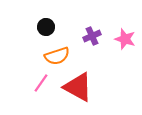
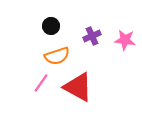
black circle: moved 5 px right, 1 px up
pink star: moved 1 px down; rotated 10 degrees counterclockwise
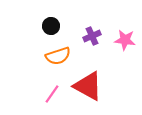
orange semicircle: moved 1 px right
pink line: moved 11 px right, 11 px down
red triangle: moved 10 px right, 1 px up
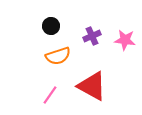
red triangle: moved 4 px right
pink line: moved 2 px left, 1 px down
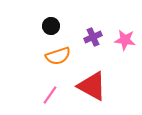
purple cross: moved 1 px right, 1 px down
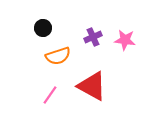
black circle: moved 8 px left, 2 px down
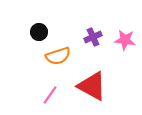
black circle: moved 4 px left, 4 px down
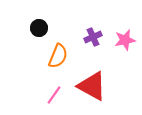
black circle: moved 4 px up
pink star: rotated 20 degrees counterclockwise
orange semicircle: rotated 50 degrees counterclockwise
pink line: moved 4 px right
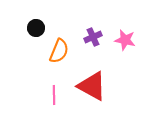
black circle: moved 3 px left
pink star: rotated 25 degrees clockwise
orange semicircle: moved 1 px right, 5 px up
pink line: rotated 36 degrees counterclockwise
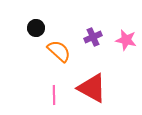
pink star: moved 1 px right
orange semicircle: rotated 70 degrees counterclockwise
red triangle: moved 2 px down
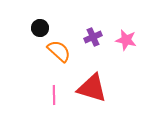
black circle: moved 4 px right
red triangle: rotated 12 degrees counterclockwise
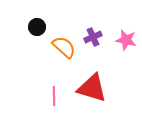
black circle: moved 3 px left, 1 px up
orange semicircle: moved 5 px right, 4 px up
pink line: moved 1 px down
